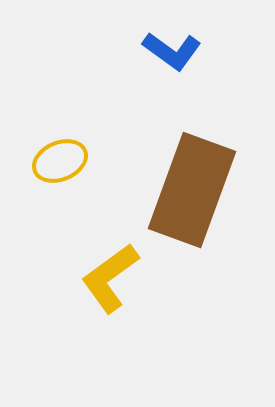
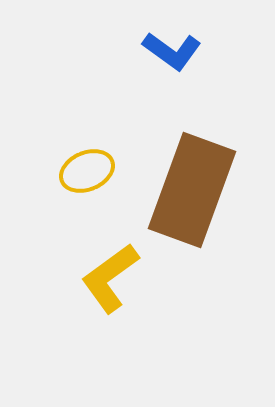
yellow ellipse: moved 27 px right, 10 px down
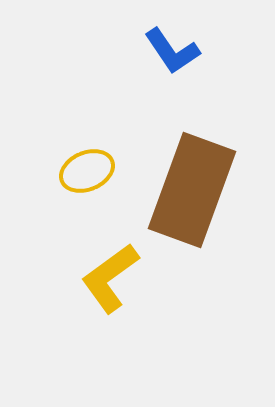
blue L-shape: rotated 20 degrees clockwise
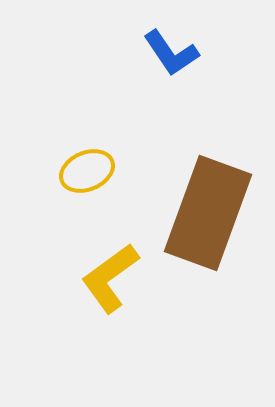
blue L-shape: moved 1 px left, 2 px down
brown rectangle: moved 16 px right, 23 px down
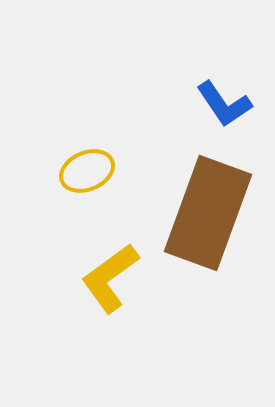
blue L-shape: moved 53 px right, 51 px down
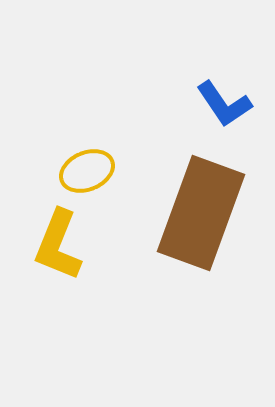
brown rectangle: moved 7 px left
yellow L-shape: moved 52 px left, 33 px up; rotated 32 degrees counterclockwise
